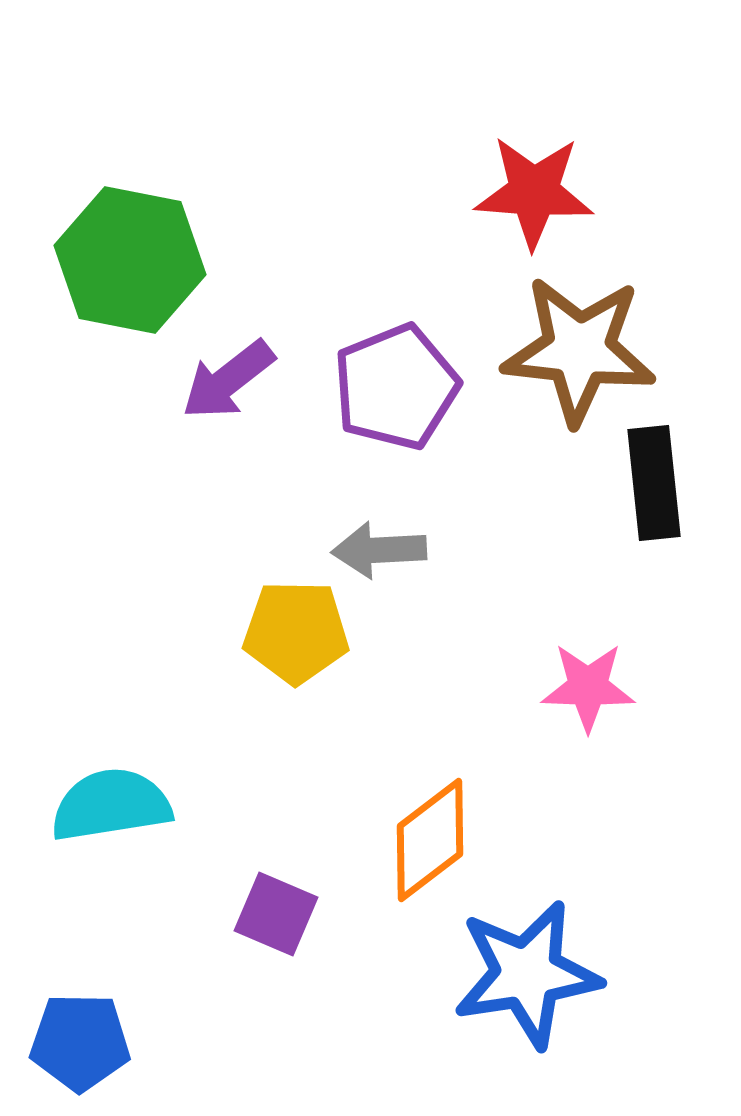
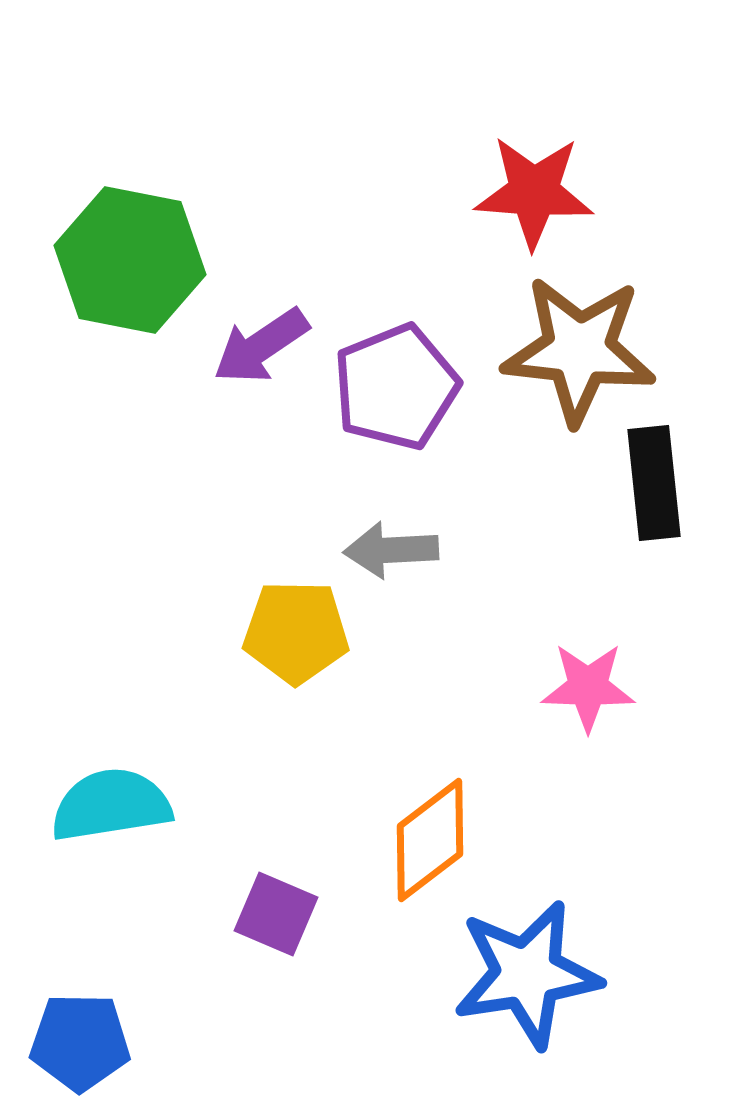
purple arrow: moved 33 px right, 34 px up; rotated 4 degrees clockwise
gray arrow: moved 12 px right
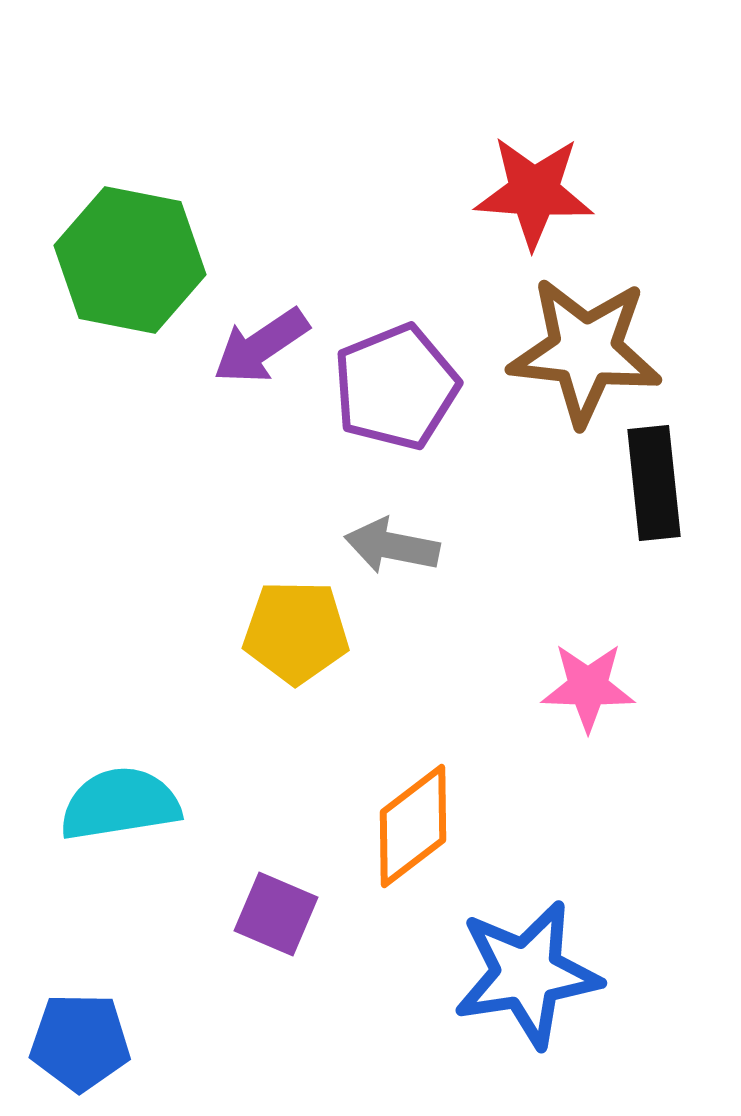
brown star: moved 6 px right, 1 px down
gray arrow: moved 1 px right, 4 px up; rotated 14 degrees clockwise
cyan semicircle: moved 9 px right, 1 px up
orange diamond: moved 17 px left, 14 px up
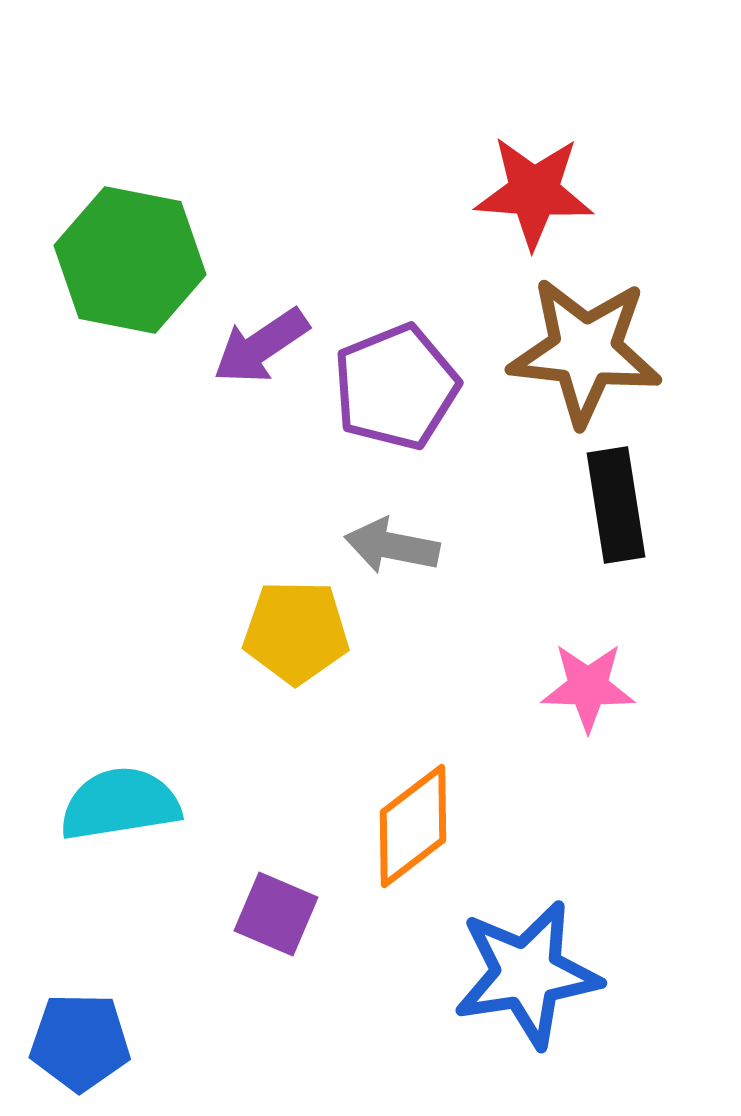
black rectangle: moved 38 px left, 22 px down; rotated 3 degrees counterclockwise
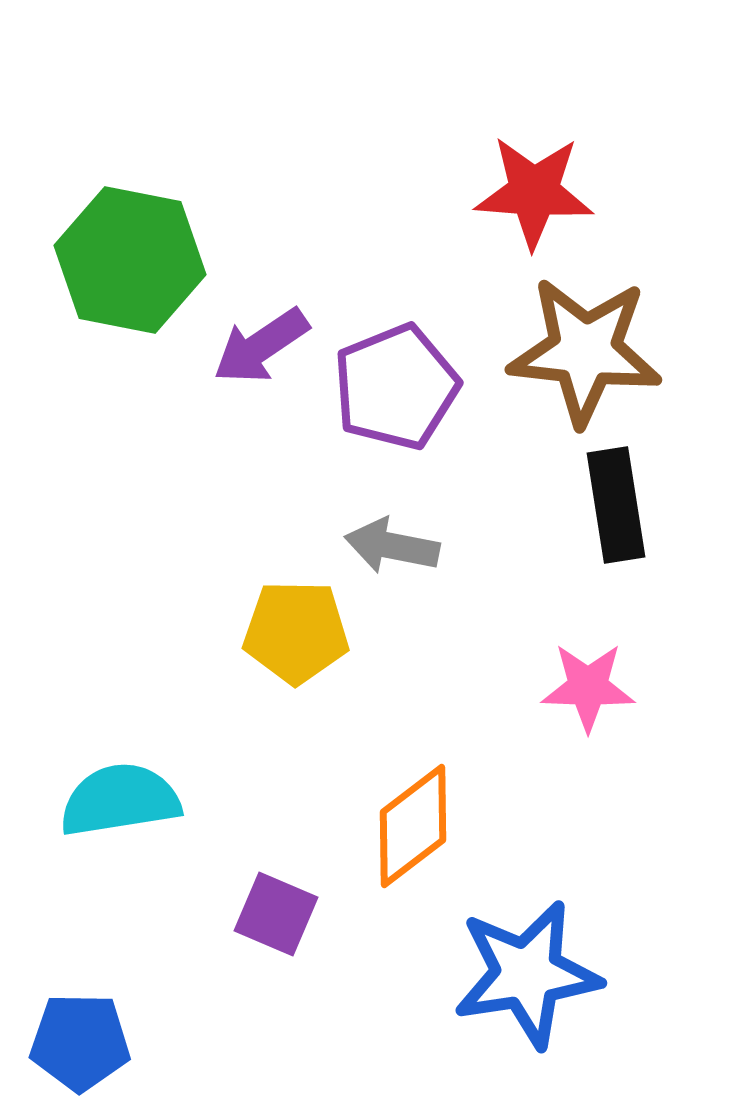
cyan semicircle: moved 4 px up
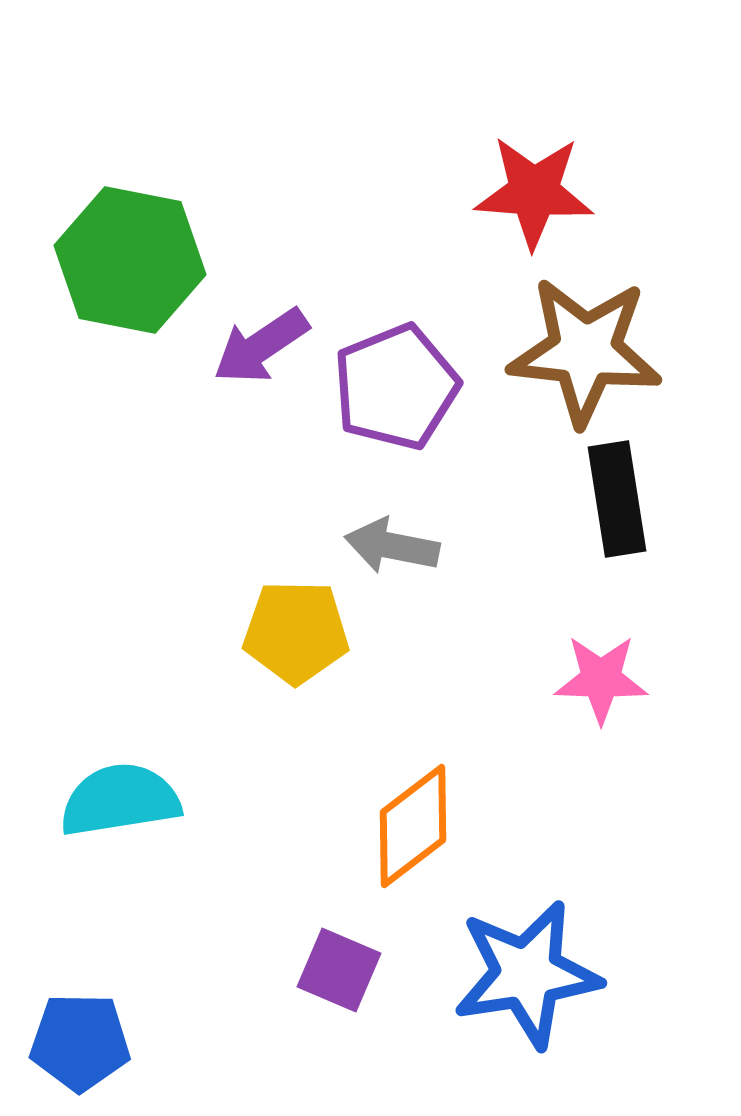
black rectangle: moved 1 px right, 6 px up
pink star: moved 13 px right, 8 px up
purple square: moved 63 px right, 56 px down
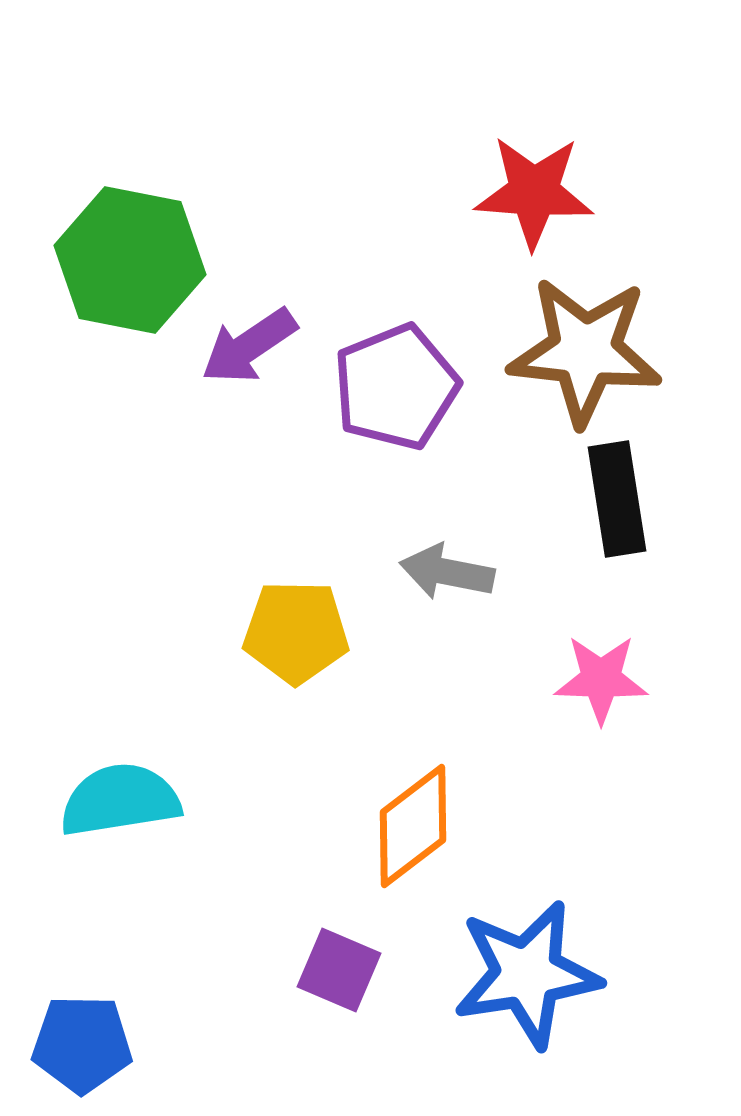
purple arrow: moved 12 px left
gray arrow: moved 55 px right, 26 px down
blue pentagon: moved 2 px right, 2 px down
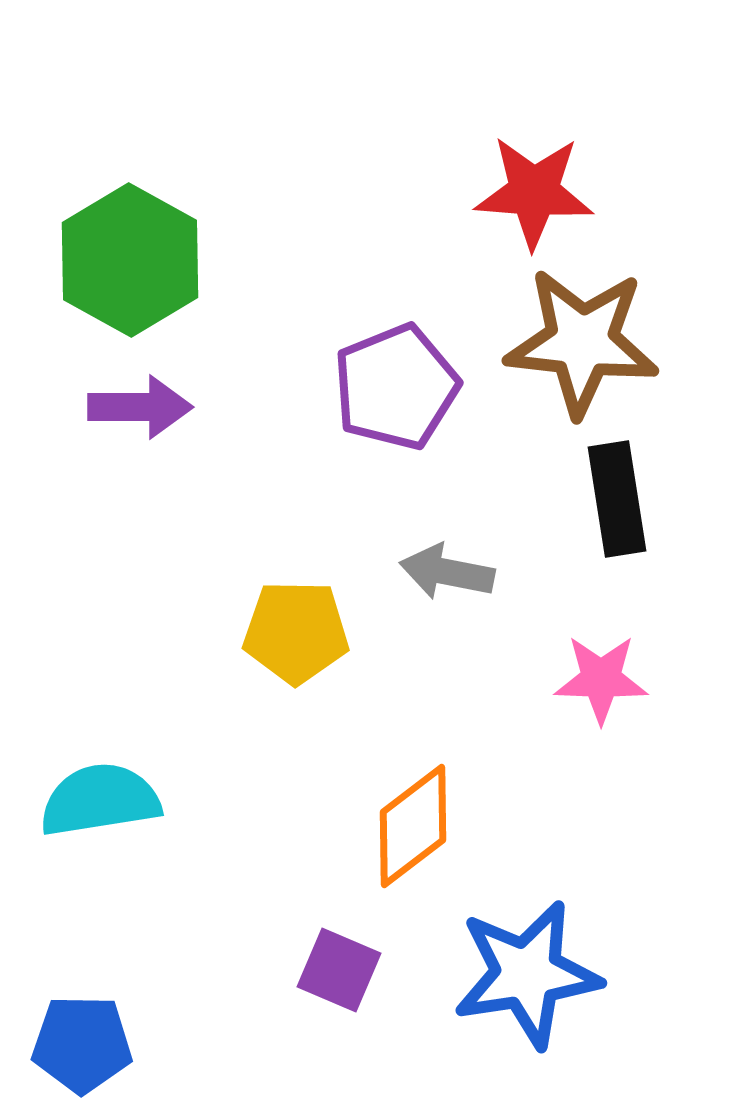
green hexagon: rotated 18 degrees clockwise
purple arrow: moved 109 px left, 61 px down; rotated 146 degrees counterclockwise
brown star: moved 3 px left, 9 px up
cyan semicircle: moved 20 px left
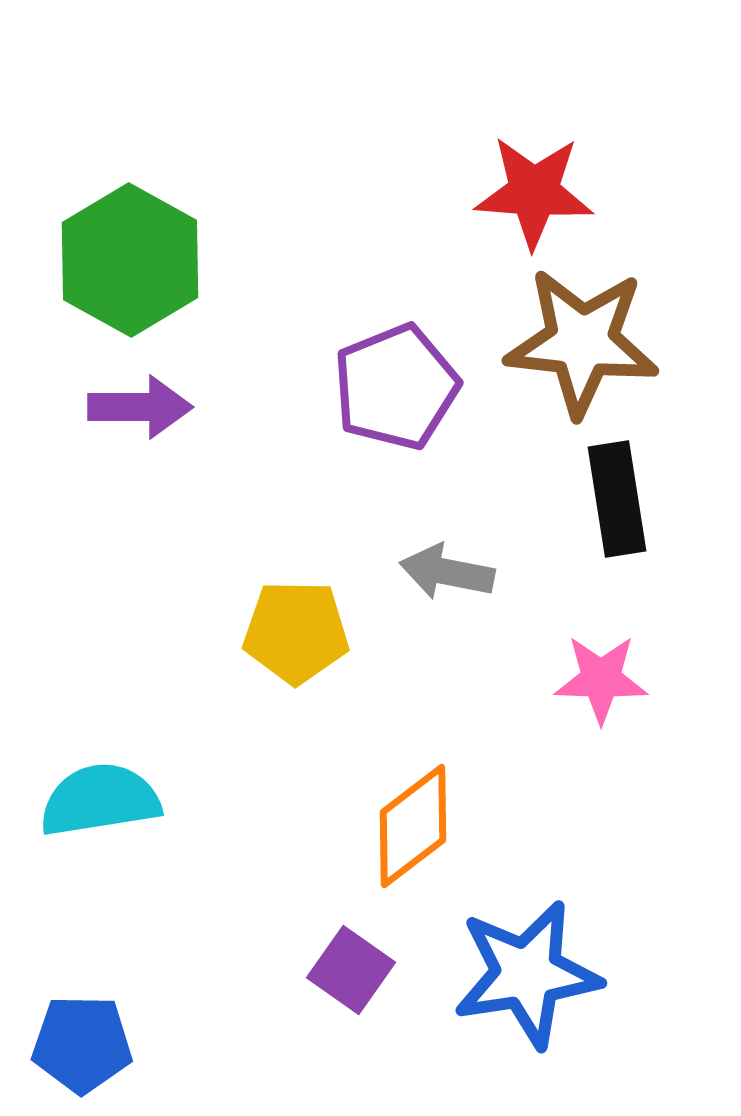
purple square: moved 12 px right; rotated 12 degrees clockwise
